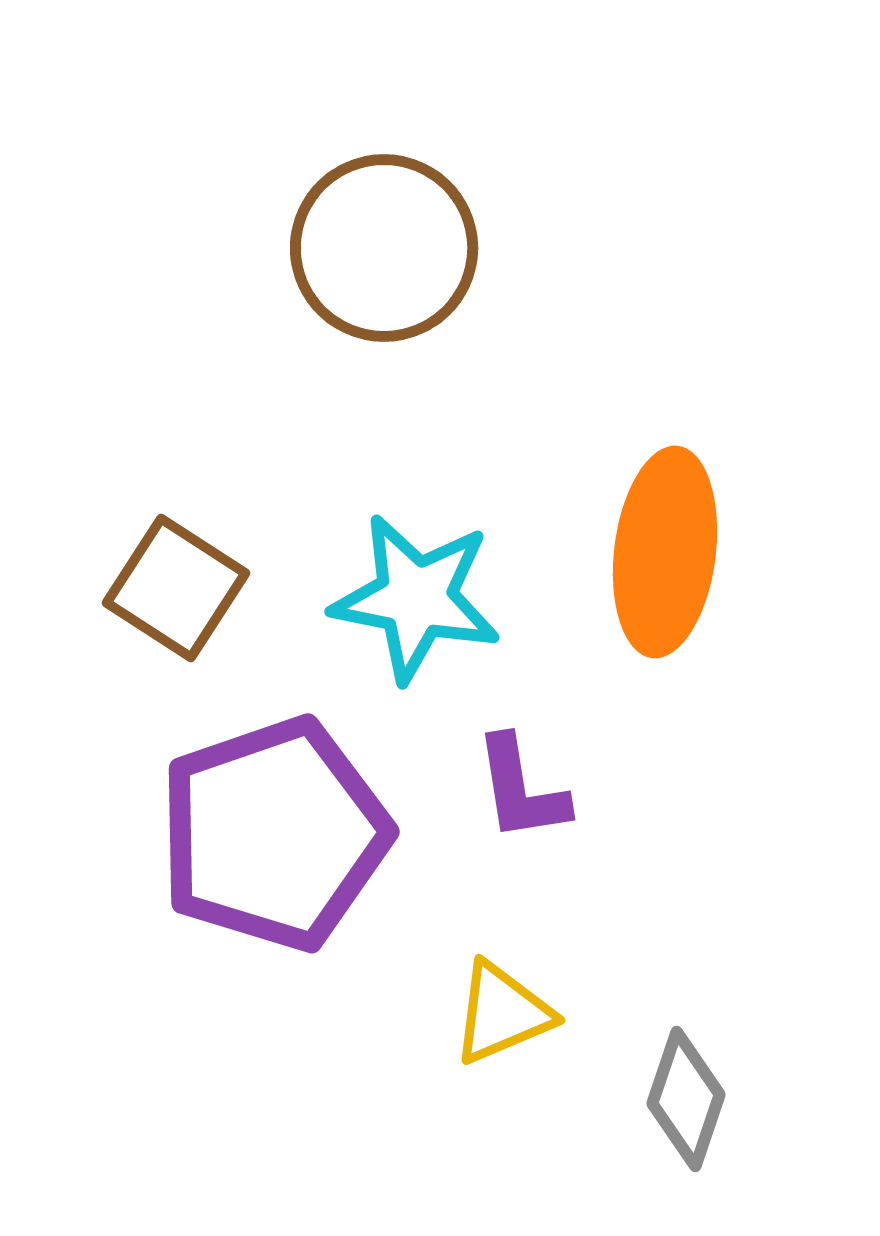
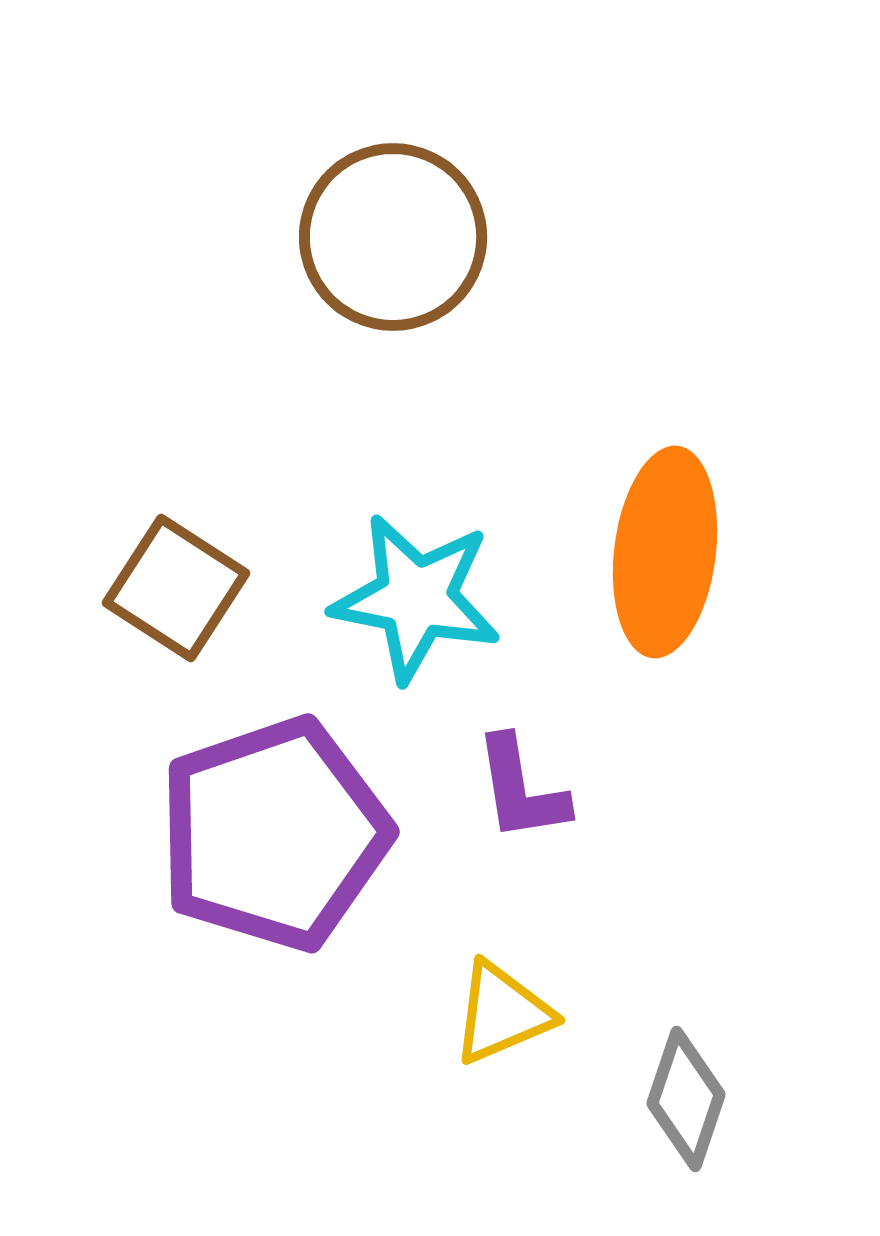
brown circle: moved 9 px right, 11 px up
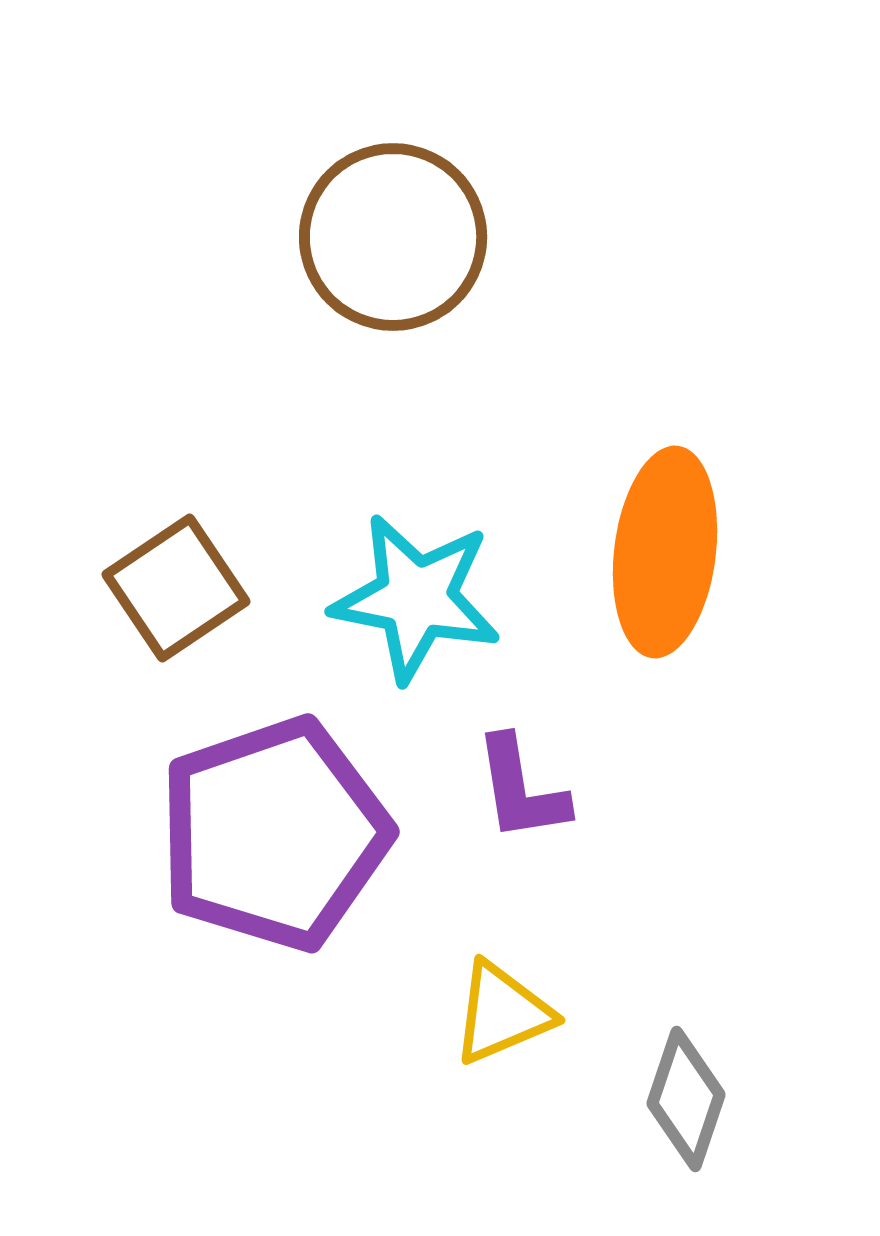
brown square: rotated 23 degrees clockwise
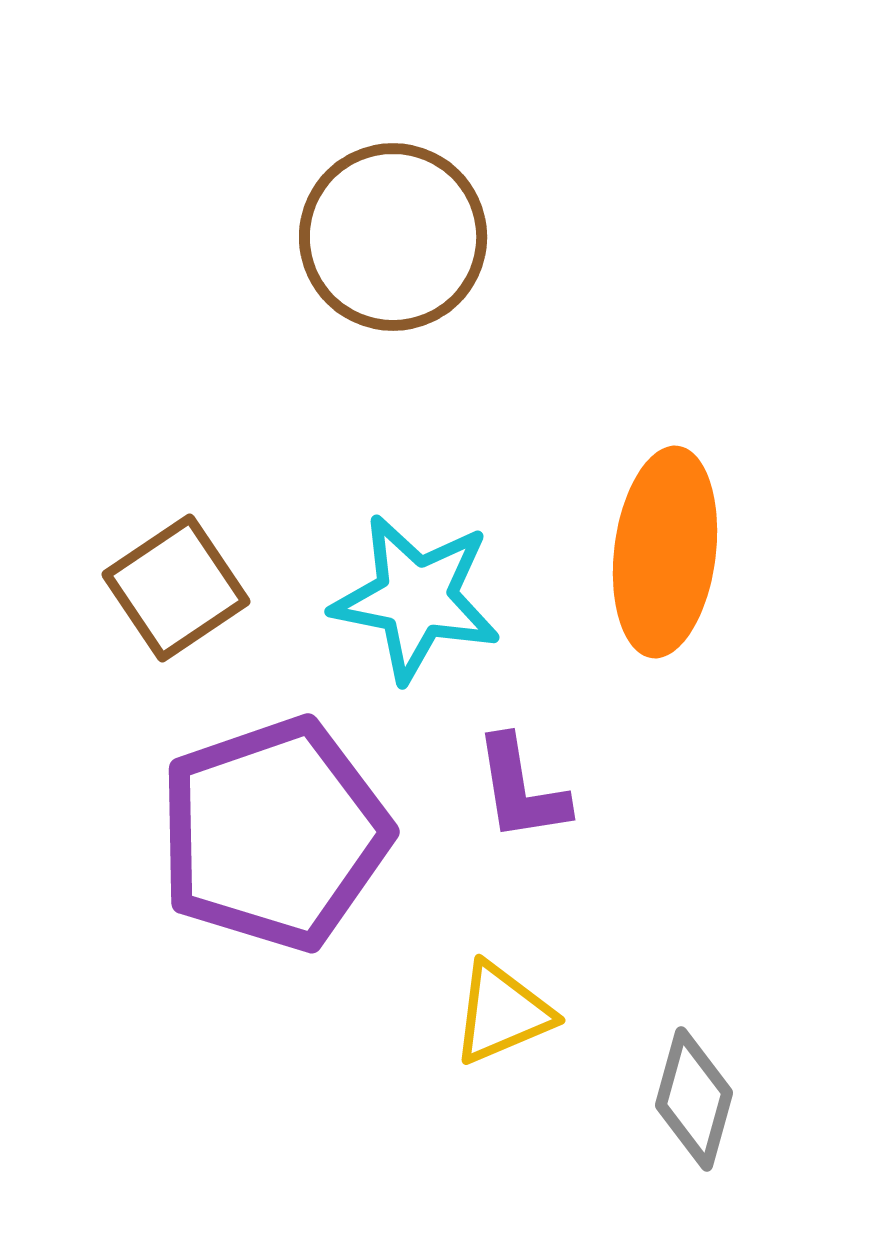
gray diamond: moved 8 px right; rotated 3 degrees counterclockwise
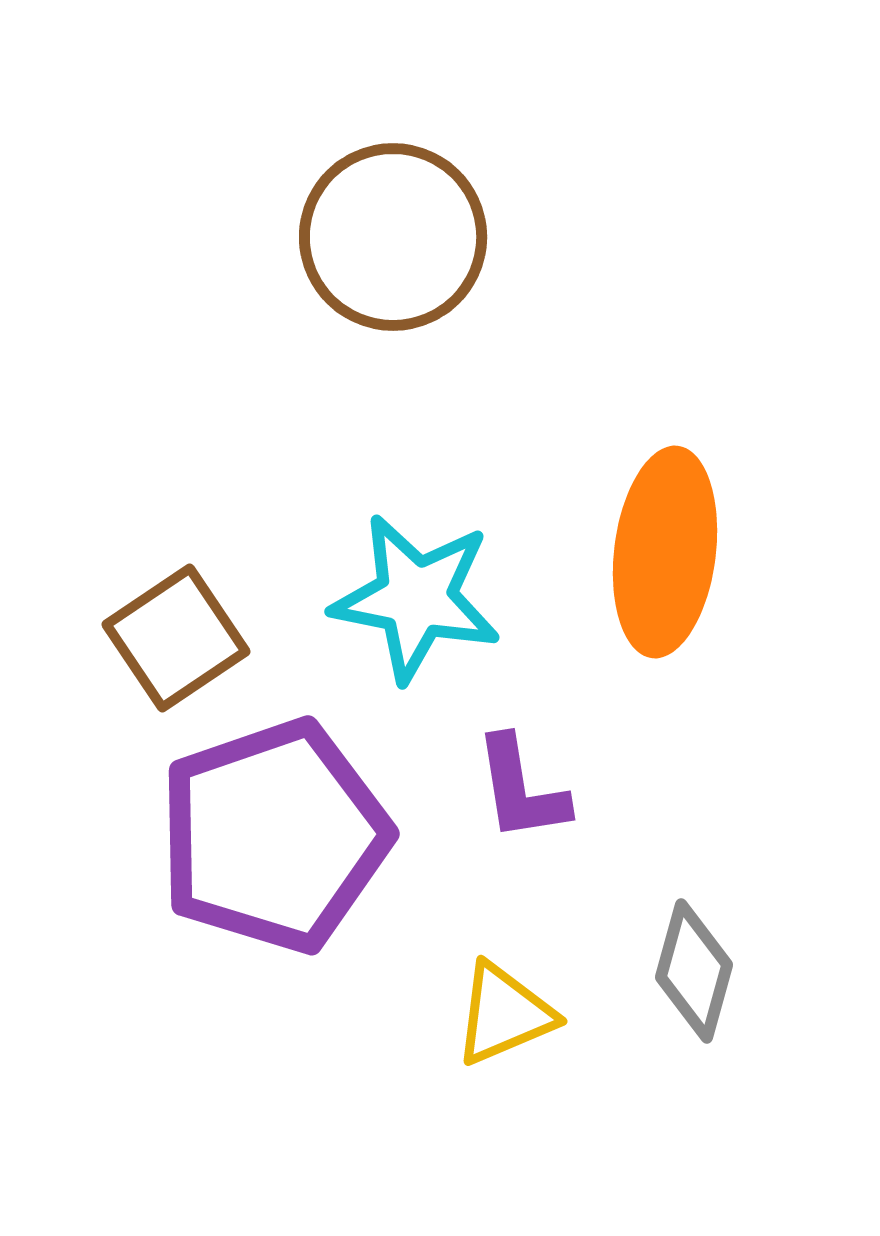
brown square: moved 50 px down
purple pentagon: moved 2 px down
yellow triangle: moved 2 px right, 1 px down
gray diamond: moved 128 px up
